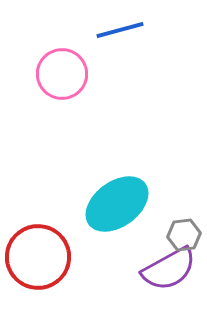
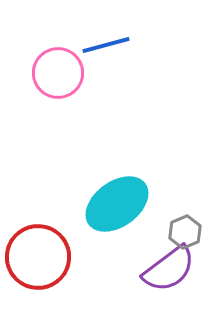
blue line: moved 14 px left, 15 px down
pink circle: moved 4 px left, 1 px up
gray hexagon: moved 1 px right, 3 px up; rotated 16 degrees counterclockwise
purple semicircle: rotated 8 degrees counterclockwise
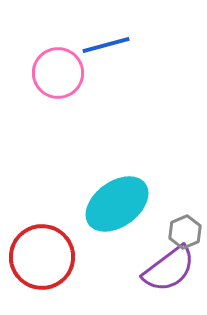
red circle: moved 4 px right
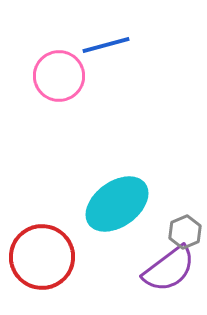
pink circle: moved 1 px right, 3 px down
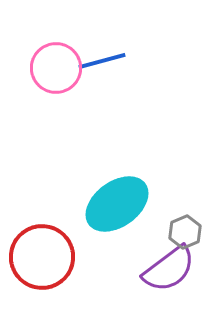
blue line: moved 4 px left, 16 px down
pink circle: moved 3 px left, 8 px up
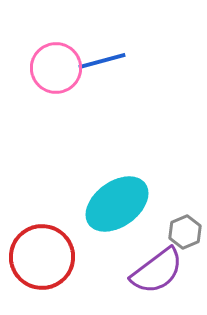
purple semicircle: moved 12 px left, 2 px down
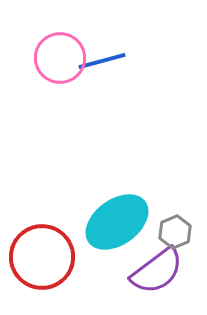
pink circle: moved 4 px right, 10 px up
cyan ellipse: moved 18 px down
gray hexagon: moved 10 px left
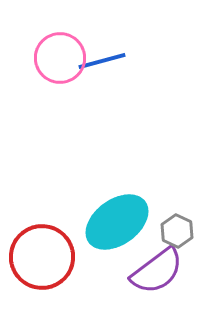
gray hexagon: moved 2 px right, 1 px up; rotated 12 degrees counterclockwise
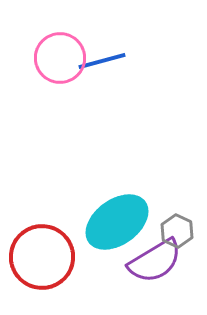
purple semicircle: moved 2 px left, 10 px up; rotated 6 degrees clockwise
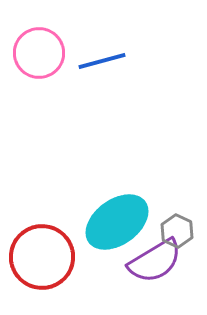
pink circle: moved 21 px left, 5 px up
